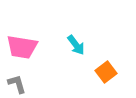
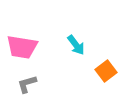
orange square: moved 1 px up
gray L-shape: moved 10 px right; rotated 90 degrees counterclockwise
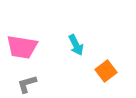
cyan arrow: rotated 10 degrees clockwise
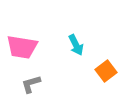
gray L-shape: moved 4 px right
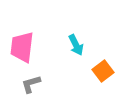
pink trapezoid: rotated 88 degrees clockwise
orange square: moved 3 px left
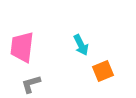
cyan arrow: moved 5 px right
orange square: rotated 15 degrees clockwise
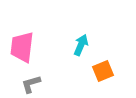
cyan arrow: rotated 130 degrees counterclockwise
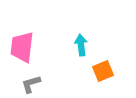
cyan arrow: rotated 30 degrees counterclockwise
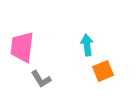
cyan arrow: moved 6 px right
gray L-shape: moved 10 px right, 5 px up; rotated 105 degrees counterclockwise
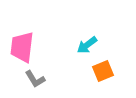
cyan arrow: rotated 120 degrees counterclockwise
gray L-shape: moved 6 px left
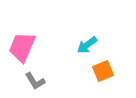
pink trapezoid: rotated 16 degrees clockwise
gray L-shape: moved 2 px down
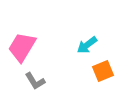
pink trapezoid: rotated 8 degrees clockwise
